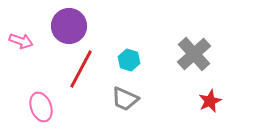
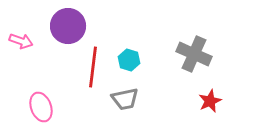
purple circle: moved 1 px left
gray cross: rotated 24 degrees counterclockwise
red line: moved 12 px right, 2 px up; rotated 21 degrees counterclockwise
gray trapezoid: rotated 36 degrees counterclockwise
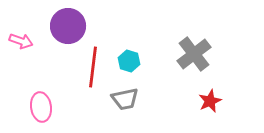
gray cross: rotated 28 degrees clockwise
cyan hexagon: moved 1 px down
pink ellipse: rotated 12 degrees clockwise
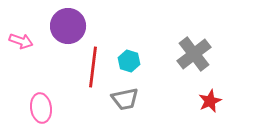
pink ellipse: moved 1 px down
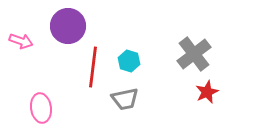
red star: moved 3 px left, 9 px up
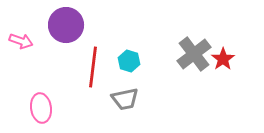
purple circle: moved 2 px left, 1 px up
red star: moved 16 px right, 33 px up; rotated 10 degrees counterclockwise
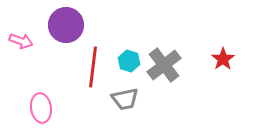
gray cross: moved 30 px left, 11 px down
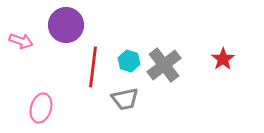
pink ellipse: rotated 24 degrees clockwise
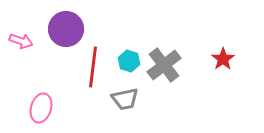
purple circle: moved 4 px down
